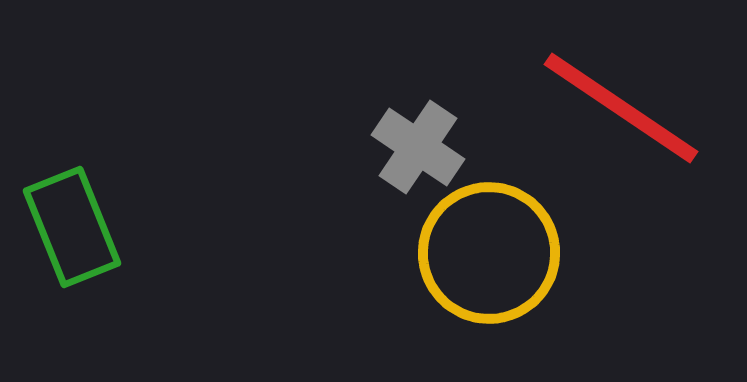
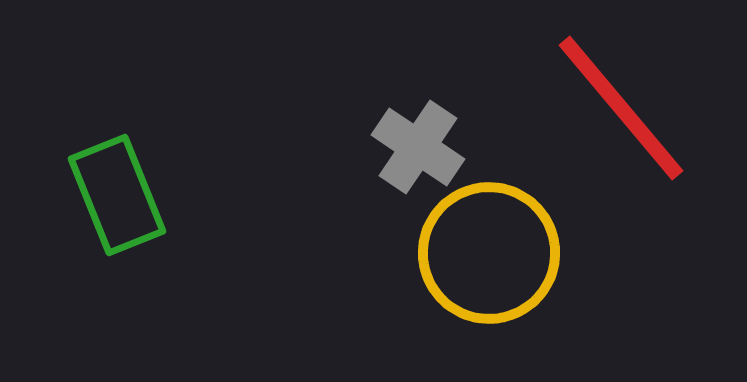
red line: rotated 16 degrees clockwise
green rectangle: moved 45 px right, 32 px up
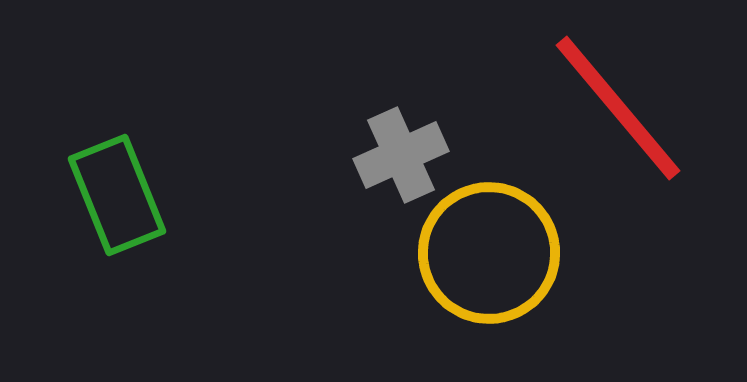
red line: moved 3 px left
gray cross: moved 17 px left, 8 px down; rotated 32 degrees clockwise
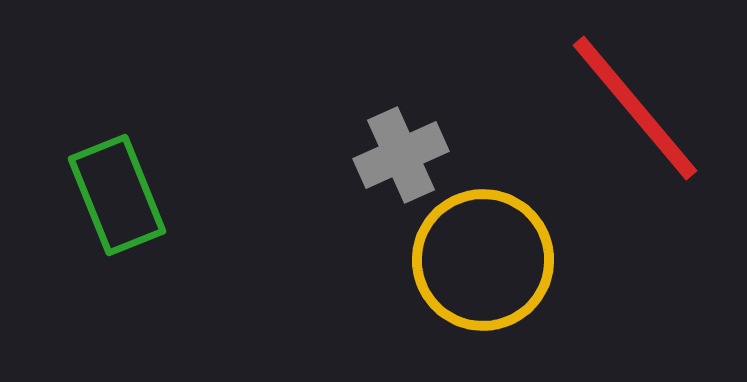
red line: moved 17 px right
yellow circle: moved 6 px left, 7 px down
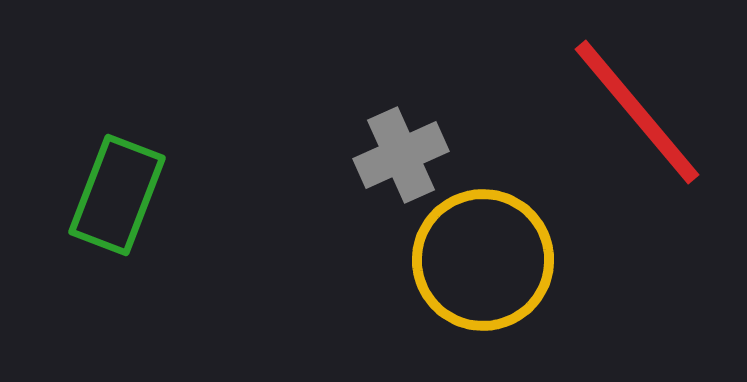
red line: moved 2 px right, 4 px down
green rectangle: rotated 43 degrees clockwise
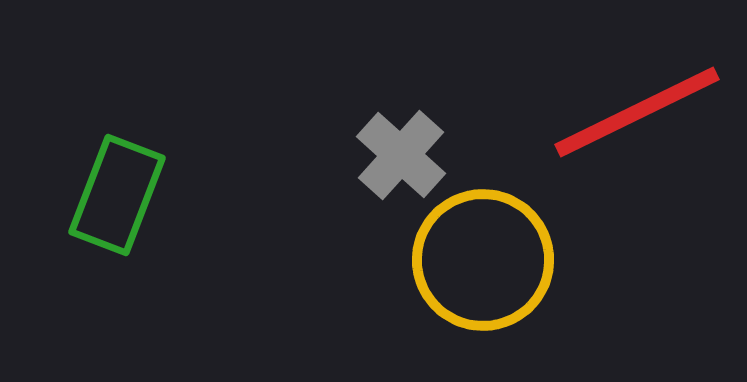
red line: rotated 76 degrees counterclockwise
gray cross: rotated 24 degrees counterclockwise
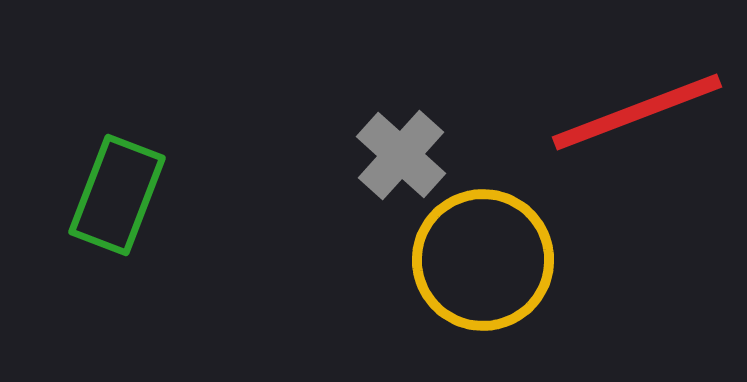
red line: rotated 5 degrees clockwise
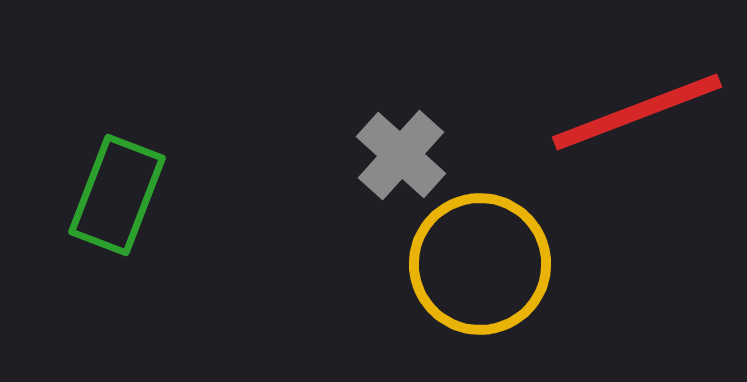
yellow circle: moved 3 px left, 4 px down
